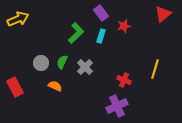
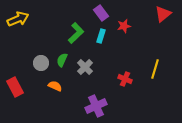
green semicircle: moved 2 px up
red cross: moved 1 px right, 1 px up
purple cross: moved 21 px left
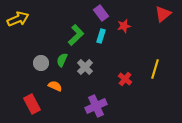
green L-shape: moved 2 px down
red cross: rotated 16 degrees clockwise
red rectangle: moved 17 px right, 17 px down
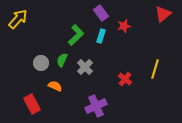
yellow arrow: rotated 25 degrees counterclockwise
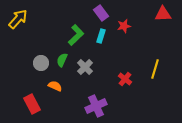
red triangle: rotated 36 degrees clockwise
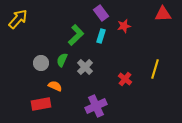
red rectangle: moved 9 px right; rotated 72 degrees counterclockwise
